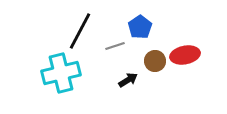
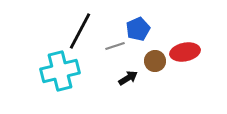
blue pentagon: moved 2 px left, 2 px down; rotated 10 degrees clockwise
red ellipse: moved 3 px up
cyan cross: moved 1 px left, 2 px up
black arrow: moved 2 px up
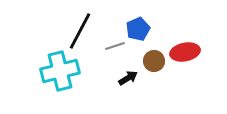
brown circle: moved 1 px left
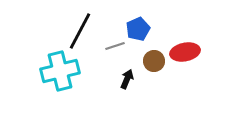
black arrow: moved 1 px left, 1 px down; rotated 36 degrees counterclockwise
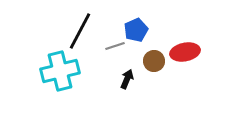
blue pentagon: moved 2 px left, 1 px down
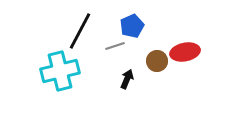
blue pentagon: moved 4 px left, 4 px up
brown circle: moved 3 px right
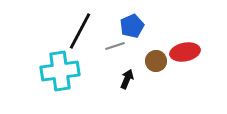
brown circle: moved 1 px left
cyan cross: rotated 6 degrees clockwise
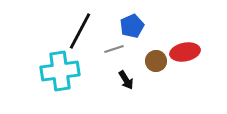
gray line: moved 1 px left, 3 px down
black arrow: moved 1 px left, 1 px down; rotated 126 degrees clockwise
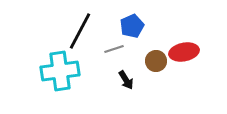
red ellipse: moved 1 px left
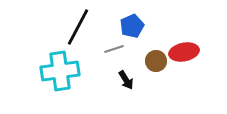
black line: moved 2 px left, 4 px up
